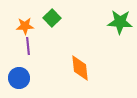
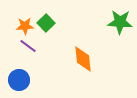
green square: moved 6 px left, 5 px down
purple line: rotated 48 degrees counterclockwise
orange diamond: moved 3 px right, 9 px up
blue circle: moved 2 px down
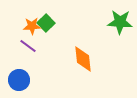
orange star: moved 7 px right
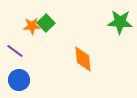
purple line: moved 13 px left, 5 px down
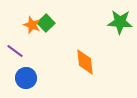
orange star: moved 1 px up; rotated 24 degrees clockwise
orange diamond: moved 2 px right, 3 px down
blue circle: moved 7 px right, 2 px up
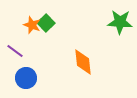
orange diamond: moved 2 px left
